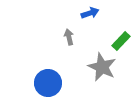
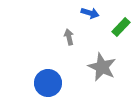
blue arrow: rotated 36 degrees clockwise
green rectangle: moved 14 px up
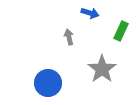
green rectangle: moved 4 px down; rotated 18 degrees counterclockwise
gray star: moved 2 px down; rotated 12 degrees clockwise
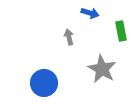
green rectangle: rotated 36 degrees counterclockwise
gray star: rotated 8 degrees counterclockwise
blue circle: moved 4 px left
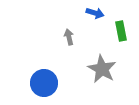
blue arrow: moved 5 px right
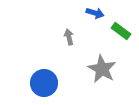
green rectangle: rotated 42 degrees counterclockwise
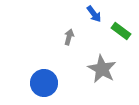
blue arrow: moved 1 px left, 1 px down; rotated 36 degrees clockwise
gray arrow: rotated 28 degrees clockwise
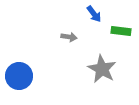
green rectangle: rotated 30 degrees counterclockwise
gray arrow: rotated 84 degrees clockwise
blue circle: moved 25 px left, 7 px up
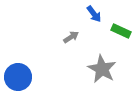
green rectangle: rotated 18 degrees clockwise
gray arrow: moved 2 px right; rotated 42 degrees counterclockwise
blue circle: moved 1 px left, 1 px down
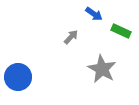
blue arrow: rotated 18 degrees counterclockwise
gray arrow: rotated 14 degrees counterclockwise
